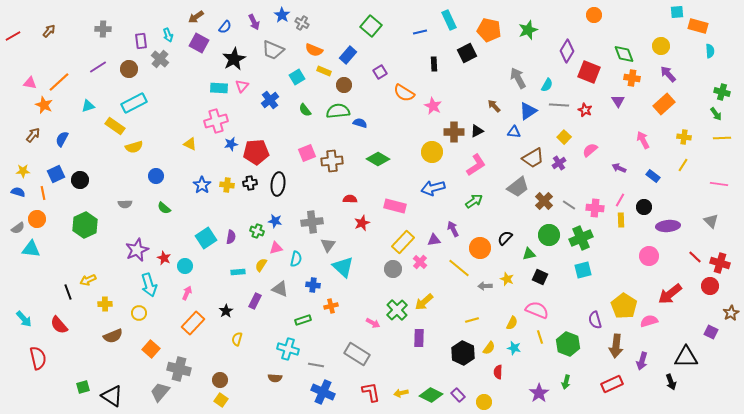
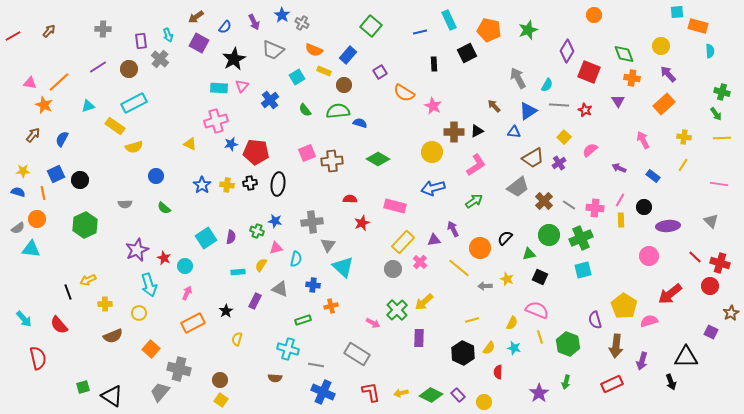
red pentagon at (256, 152): rotated 10 degrees clockwise
orange rectangle at (193, 323): rotated 20 degrees clockwise
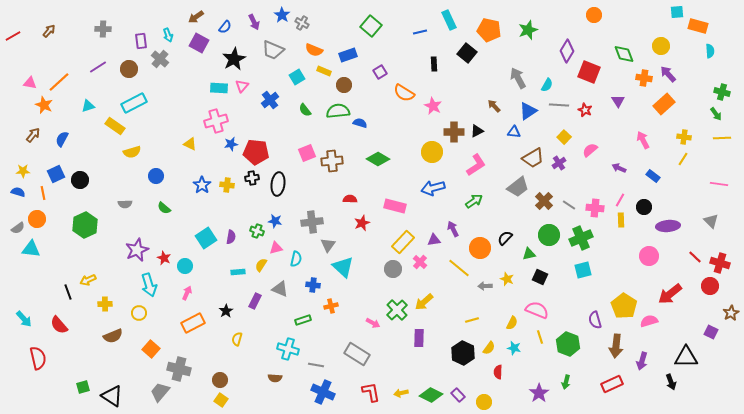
black square at (467, 53): rotated 24 degrees counterclockwise
blue rectangle at (348, 55): rotated 30 degrees clockwise
orange cross at (632, 78): moved 12 px right
yellow semicircle at (134, 147): moved 2 px left, 5 px down
yellow line at (683, 165): moved 6 px up
black cross at (250, 183): moved 2 px right, 5 px up
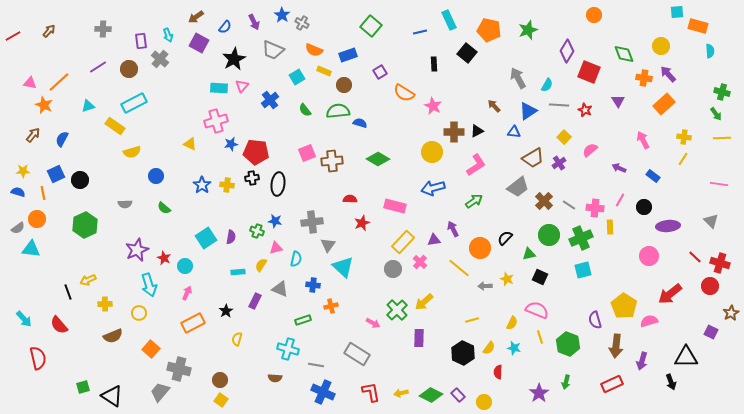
yellow rectangle at (621, 220): moved 11 px left, 7 px down
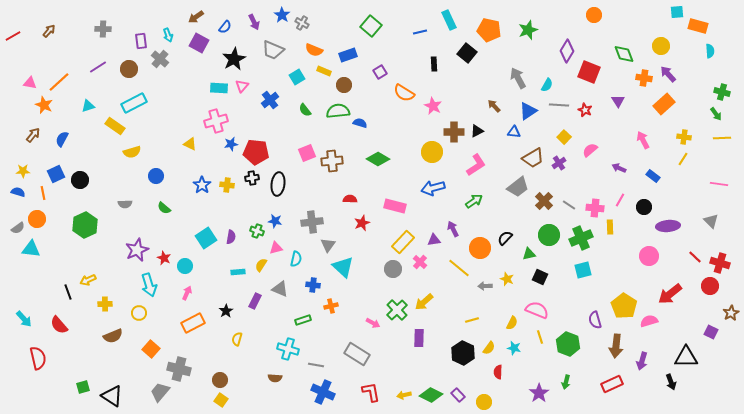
yellow arrow at (401, 393): moved 3 px right, 2 px down
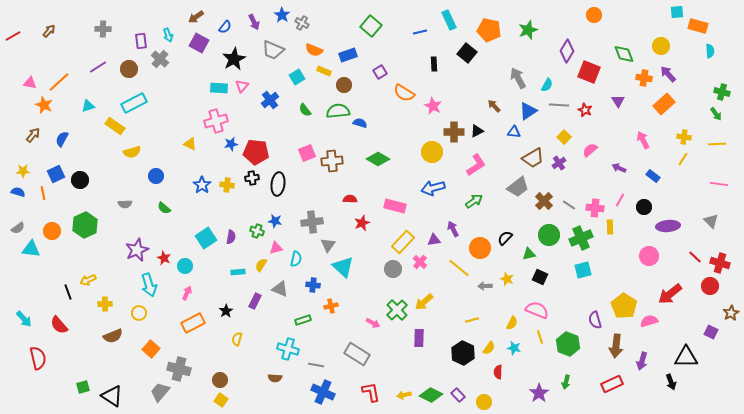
yellow line at (722, 138): moved 5 px left, 6 px down
orange circle at (37, 219): moved 15 px right, 12 px down
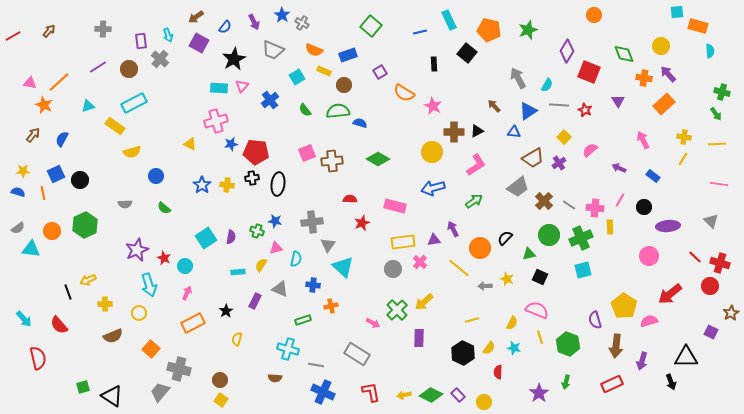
yellow rectangle at (403, 242): rotated 40 degrees clockwise
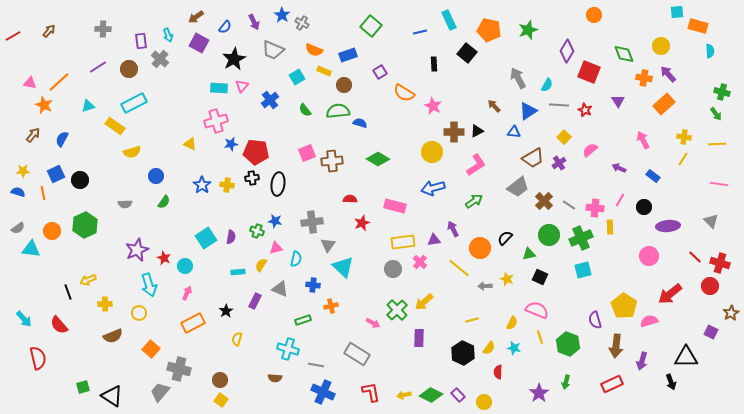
green semicircle at (164, 208): moved 6 px up; rotated 96 degrees counterclockwise
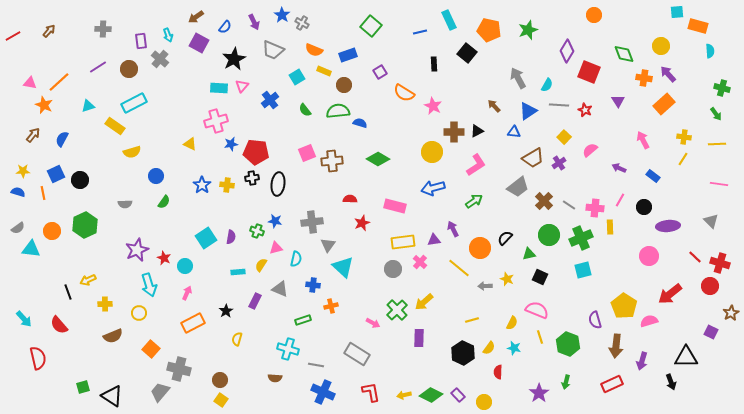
green cross at (722, 92): moved 4 px up
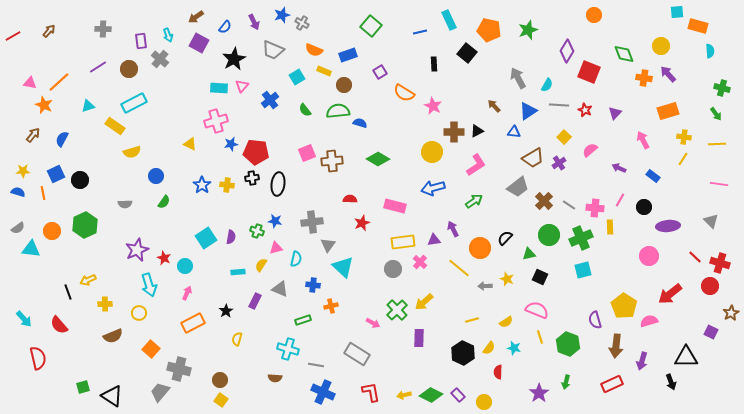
blue star at (282, 15): rotated 21 degrees clockwise
purple triangle at (618, 101): moved 3 px left, 12 px down; rotated 16 degrees clockwise
orange rectangle at (664, 104): moved 4 px right, 7 px down; rotated 25 degrees clockwise
yellow semicircle at (512, 323): moved 6 px left, 1 px up; rotated 32 degrees clockwise
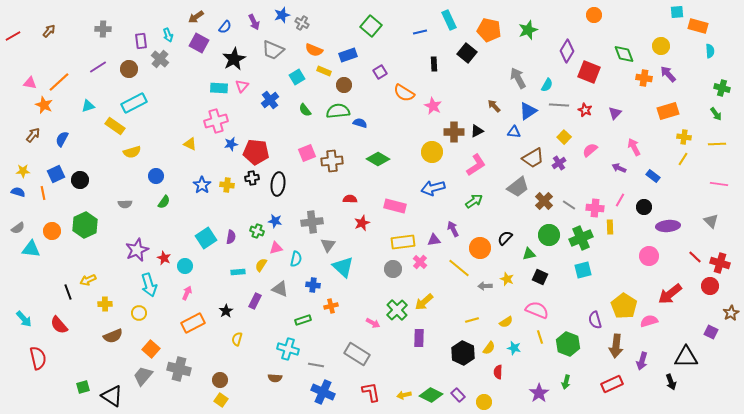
pink arrow at (643, 140): moved 9 px left, 7 px down
gray trapezoid at (160, 392): moved 17 px left, 16 px up
